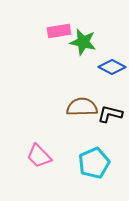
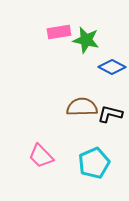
pink rectangle: moved 1 px down
green star: moved 3 px right, 2 px up
pink trapezoid: moved 2 px right
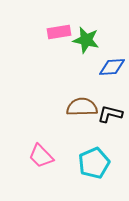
blue diamond: rotated 32 degrees counterclockwise
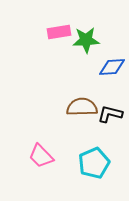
green star: rotated 16 degrees counterclockwise
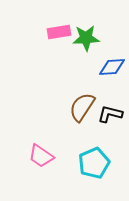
green star: moved 2 px up
brown semicircle: rotated 56 degrees counterclockwise
pink trapezoid: rotated 12 degrees counterclockwise
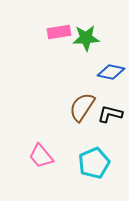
blue diamond: moved 1 px left, 5 px down; rotated 16 degrees clockwise
pink trapezoid: rotated 16 degrees clockwise
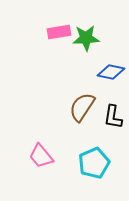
black L-shape: moved 3 px right, 3 px down; rotated 95 degrees counterclockwise
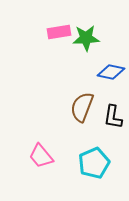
brown semicircle: rotated 12 degrees counterclockwise
